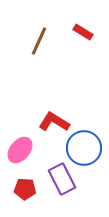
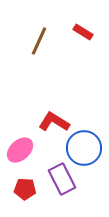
pink ellipse: rotated 8 degrees clockwise
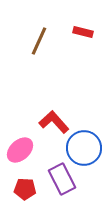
red rectangle: rotated 18 degrees counterclockwise
red L-shape: rotated 16 degrees clockwise
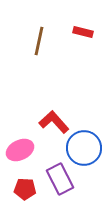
brown line: rotated 12 degrees counterclockwise
pink ellipse: rotated 16 degrees clockwise
purple rectangle: moved 2 px left
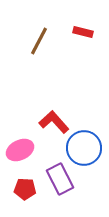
brown line: rotated 16 degrees clockwise
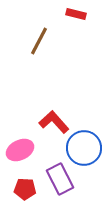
red rectangle: moved 7 px left, 18 px up
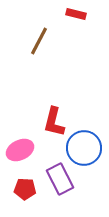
red L-shape: rotated 124 degrees counterclockwise
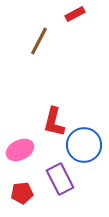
red rectangle: moved 1 px left; rotated 42 degrees counterclockwise
blue circle: moved 3 px up
red pentagon: moved 3 px left, 4 px down; rotated 10 degrees counterclockwise
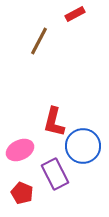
blue circle: moved 1 px left, 1 px down
purple rectangle: moved 5 px left, 5 px up
red pentagon: rotated 30 degrees clockwise
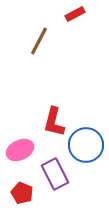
blue circle: moved 3 px right, 1 px up
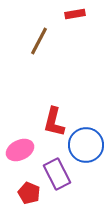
red rectangle: rotated 18 degrees clockwise
purple rectangle: moved 2 px right
red pentagon: moved 7 px right
